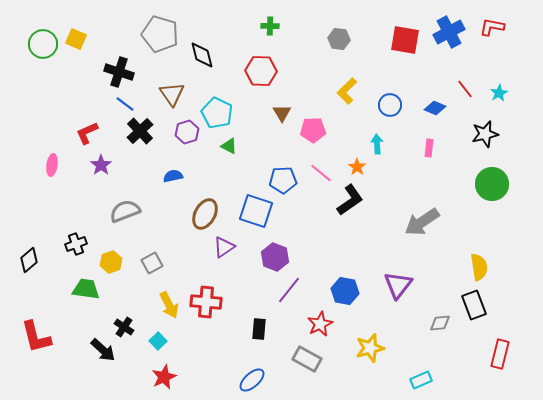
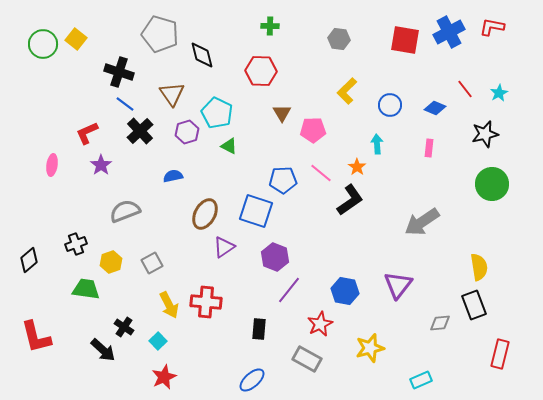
yellow square at (76, 39): rotated 15 degrees clockwise
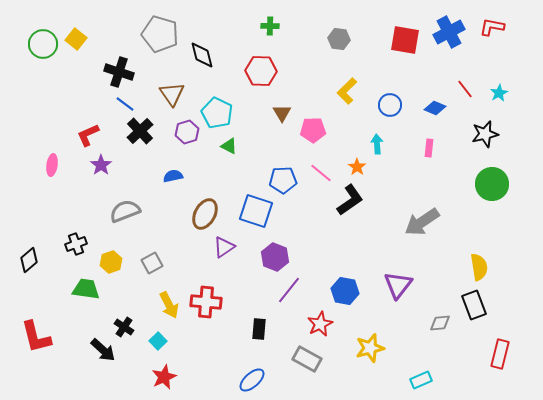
red L-shape at (87, 133): moved 1 px right, 2 px down
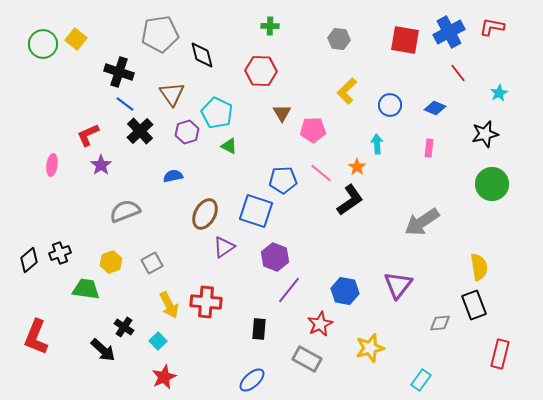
gray pentagon at (160, 34): rotated 24 degrees counterclockwise
red line at (465, 89): moved 7 px left, 16 px up
black cross at (76, 244): moved 16 px left, 9 px down
red L-shape at (36, 337): rotated 36 degrees clockwise
cyan rectangle at (421, 380): rotated 30 degrees counterclockwise
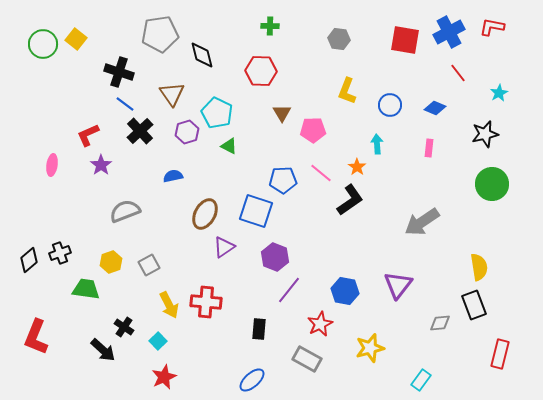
yellow L-shape at (347, 91): rotated 24 degrees counterclockwise
gray square at (152, 263): moved 3 px left, 2 px down
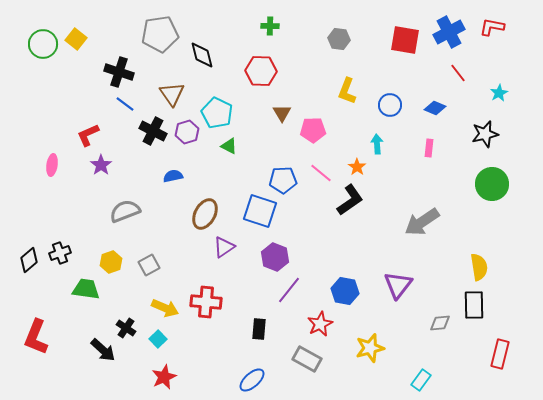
black cross at (140, 131): moved 13 px right; rotated 20 degrees counterclockwise
blue square at (256, 211): moved 4 px right
yellow arrow at (169, 305): moved 4 px left, 3 px down; rotated 40 degrees counterclockwise
black rectangle at (474, 305): rotated 20 degrees clockwise
black cross at (124, 327): moved 2 px right, 1 px down
cyan square at (158, 341): moved 2 px up
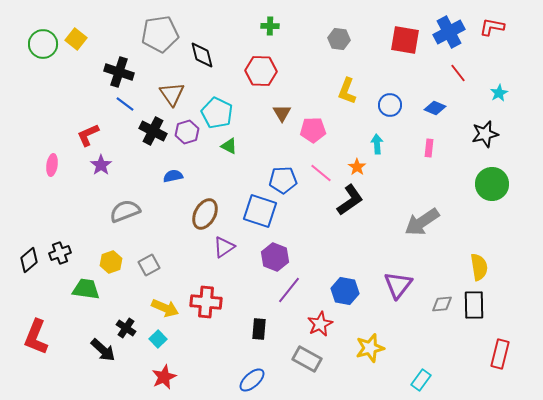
gray diamond at (440, 323): moved 2 px right, 19 px up
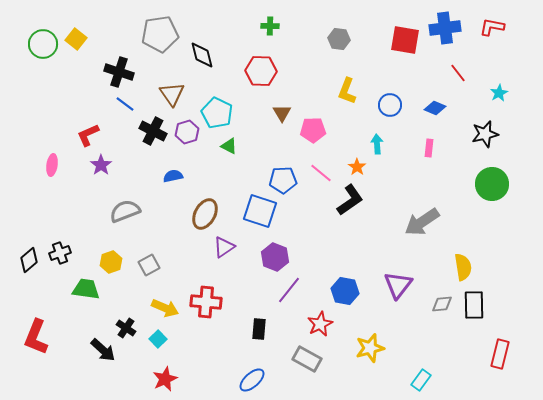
blue cross at (449, 32): moved 4 px left, 4 px up; rotated 20 degrees clockwise
yellow semicircle at (479, 267): moved 16 px left
red star at (164, 377): moved 1 px right, 2 px down
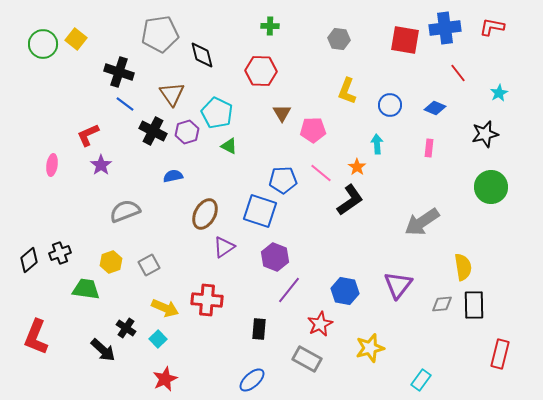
green circle at (492, 184): moved 1 px left, 3 px down
red cross at (206, 302): moved 1 px right, 2 px up
